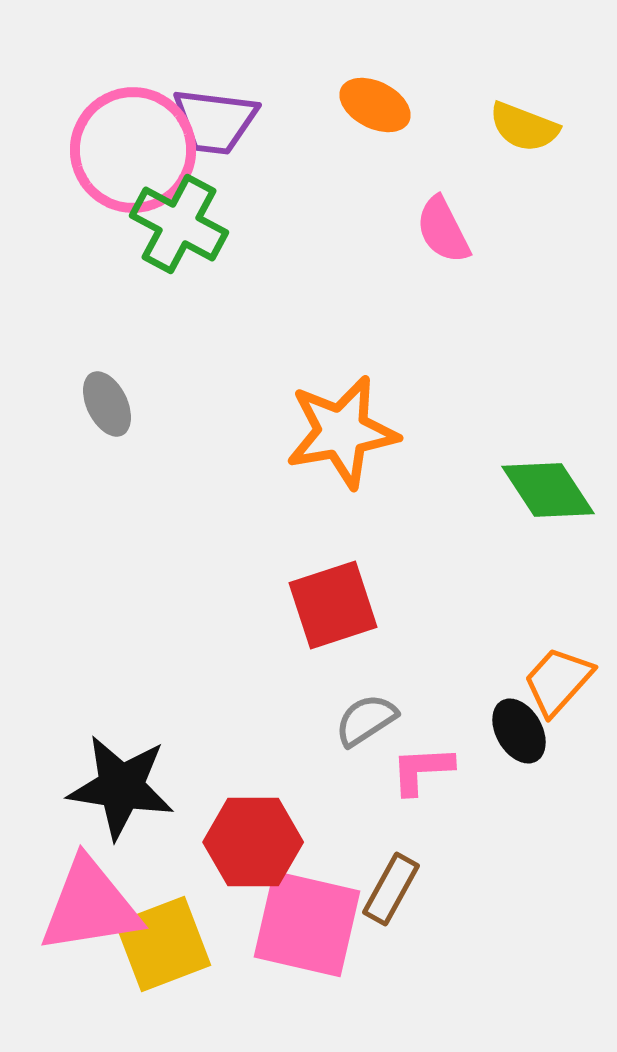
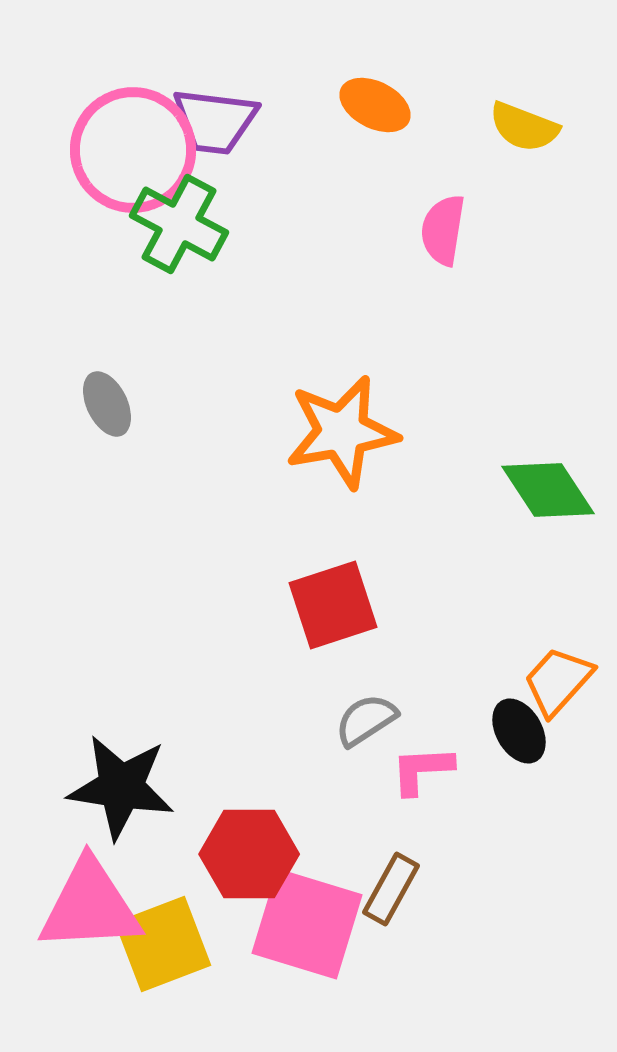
pink semicircle: rotated 36 degrees clockwise
red hexagon: moved 4 px left, 12 px down
pink triangle: rotated 6 degrees clockwise
pink square: rotated 4 degrees clockwise
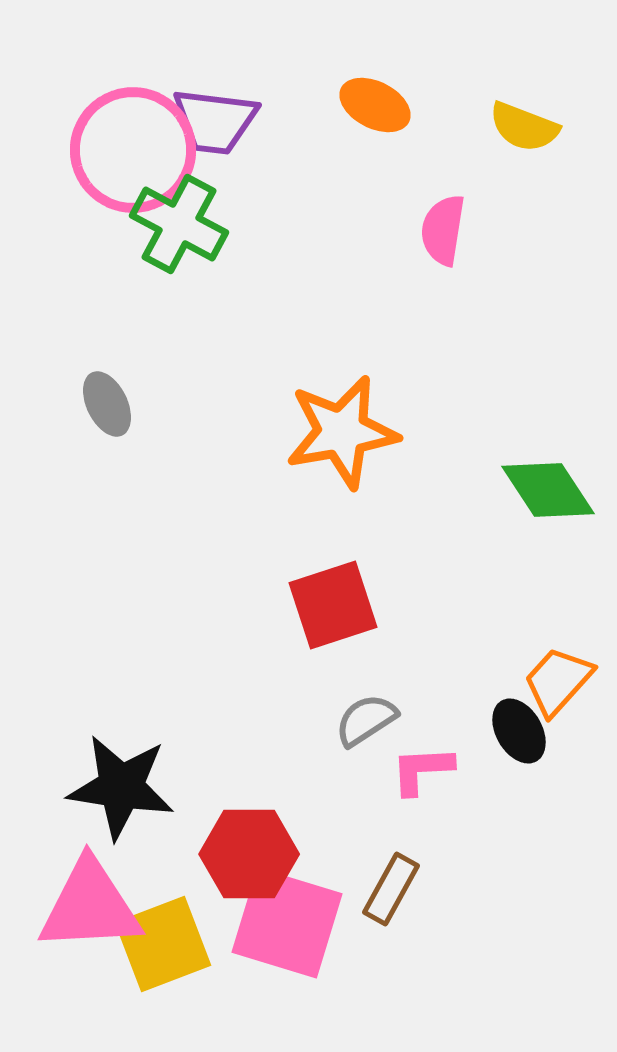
pink square: moved 20 px left, 1 px up
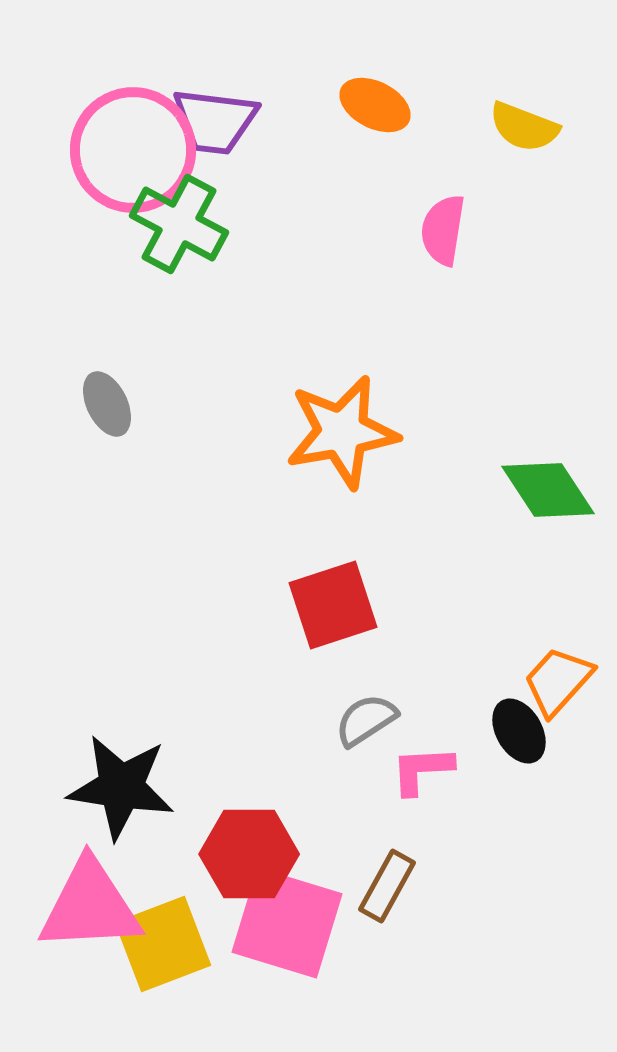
brown rectangle: moved 4 px left, 3 px up
